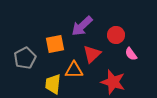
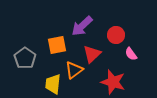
orange square: moved 2 px right, 1 px down
gray pentagon: rotated 10 degrees counterclockwise
orange triangle: rotated 36 degrees counterclockwise
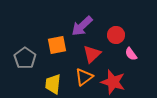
orange triangle: moved 10 px right, 7 px down
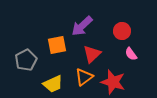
red circle: moved 6 px right, 4 px up
gray pentagon: moved 1 px right, 2 px down; rotated 10 degrees clockwise
yellow trapezoid: rotated 120 degrees counterclockwise
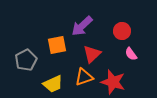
orange triangle: rotated 18 degrees clockwise
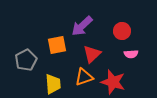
pink semicircle: rotated 56 degrees counterclockwise
yellow trapezoid: rotated 70 degrees counterclockwise
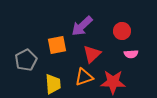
red star: rotated 15 degrees counterclockwise
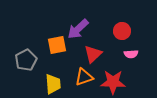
purple arrow: moved 4 px left, 3 px down
red triangle: moved 1 px right
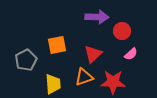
purple arrow: moved 19 px right, 12 px up; rotated 135 degrees counterclockwise
pink semicircle: rotated 40 degrees counterclockwise
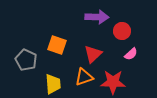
orange square: rotated 30 degrees clockwise
gray pentagon: rotated 20 degrees counterclockwise
